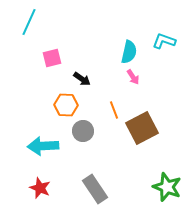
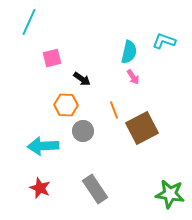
green star: moved 3 px right, 7 px down; rotated 12 degrees counterclockwise
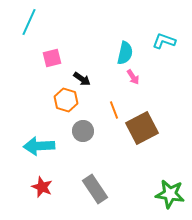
cyan semicircle: moved 4 px left, 1 px down
orange hexagon: moved 5 px up; rotated 15 degrees clockwise
cyan arrow: moved 4 px left
red star: moved 2 px right, 1 px up
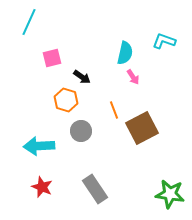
black arrow: moved 2 px up
gray circle: moved 2 px left
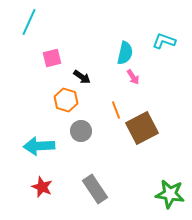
orange line: moved 2 px right
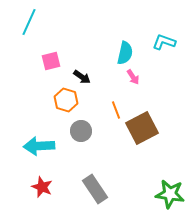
cyan L-shape: moved 1 px down
pink square: moved 1 px left, 3 px down
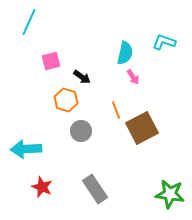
cyan arrow: moved 13 px left, 3 px down
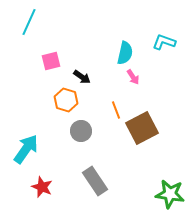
cyan arrow: rotated 128 degrees clockwise
gray rectangle: moved 8 px up
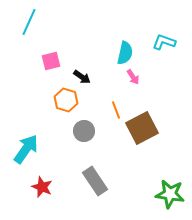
gray circle: moved 3 px right
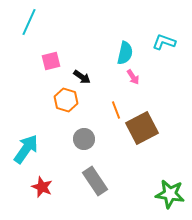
gray circle: moved 8 px down
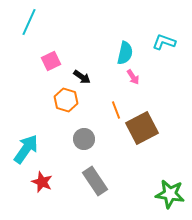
pink square: rotated 12 degrees counterclockwise
red star: moved 5 px up
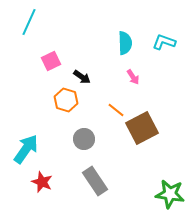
cyan semicircle: moved 10 px up; rotated 15 degrees counterclockwise
orange line: rotated 30 degrees counterclockwise
